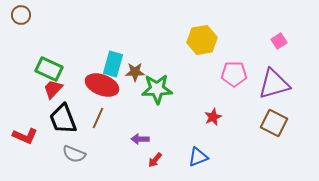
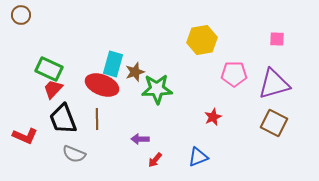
pink square: moved 2 px left, 2 px up; rotated 35 degrees clockwise
brown star: rotated 18 degrees counterclockwise
brown line: moved 1 px left, 1 px down; rotated 25 degrees counterclockwise
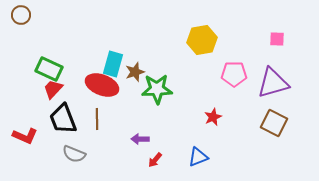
purple triangle: moved 1 px left, 1 px up
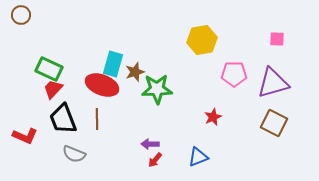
purple arrow: moved 10 px right, 5 px down
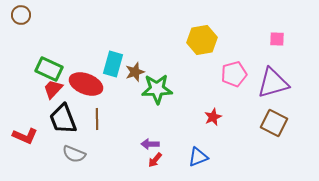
pink pentagon: rotated 15 degrees counterclockwise
red ellipse: moved 16 px left, 1 px up
